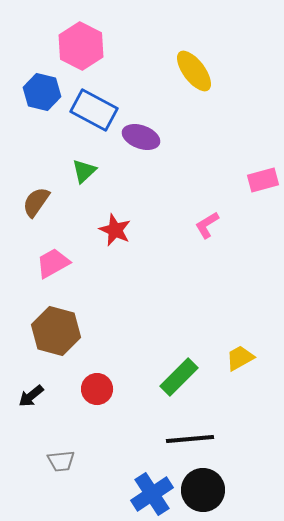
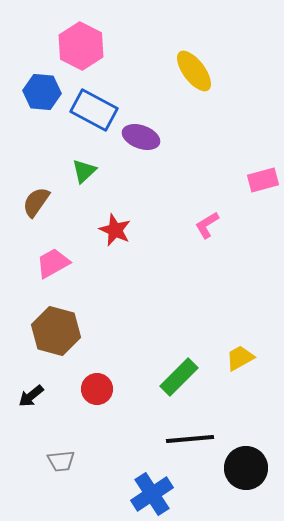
blue hexagon: rotated 9 degrees counterclockwise
black circle: moved 43 px right, 22 px up
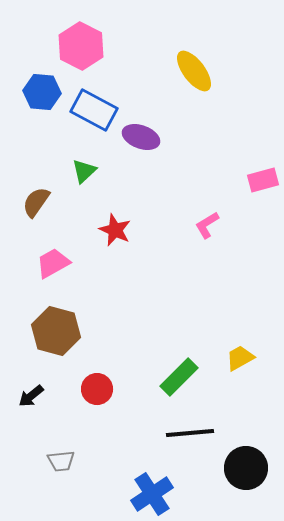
black line: moved 6 px up
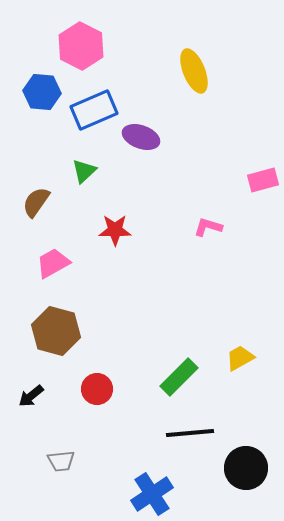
yellow ellipse: rotated 15 degrees clockwise
blue rectangle: rotated 51 degrees counterclockwise
pink L-shape: moved 1 px right, 2 px down; rotated 48 degrees clockwise
red star: rotated 24 degrees counterclockwise
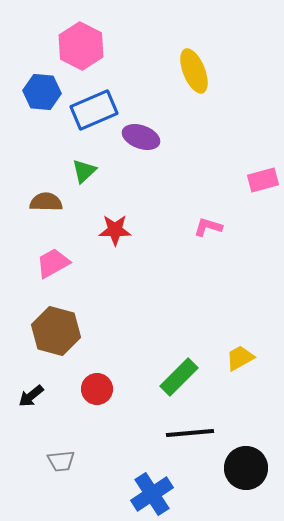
brown semicircle: moved 10 px right; rotated 56 degrees clockwise
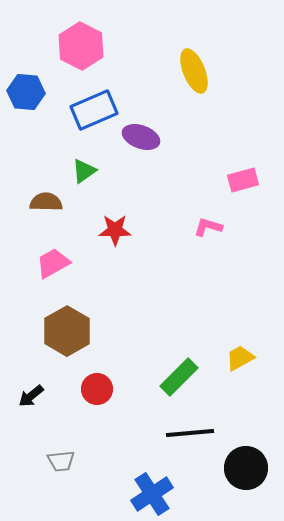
blue hexagon: moved 16 px left
green triangle: rotated 8 degrees clockwise
pink rectangle: moved 20 px left
brown hexagon: moved 11 px right; rotated 15 degrees clockwise
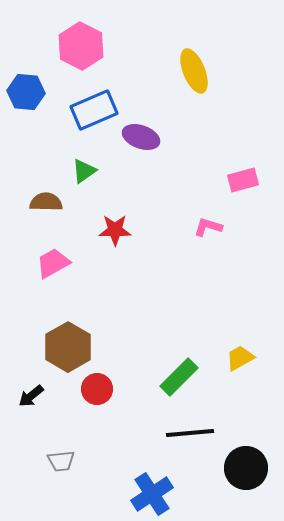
brown hexagon: moved 1 px right, 16 px down
